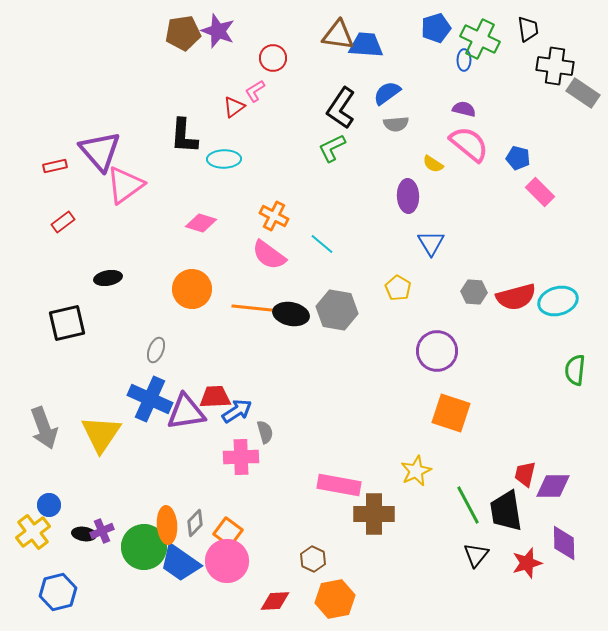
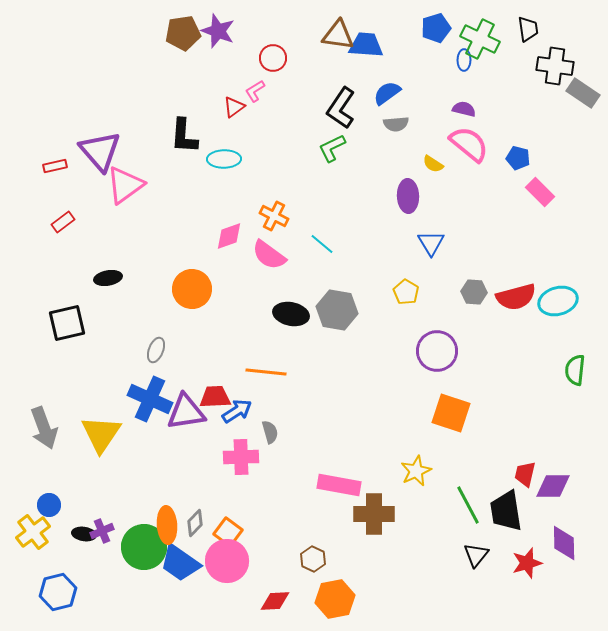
pink diamond at (201, 223): moved 28 px right, 13 px down; rotated 36 degrees counterclockwise
yellow pentagon at (398, 288): moved 8 px right, 4 px down
orange line at (252, 308): moved 14 px right, 64 px down
gray semicircle at (265, 432): moved 5 px right
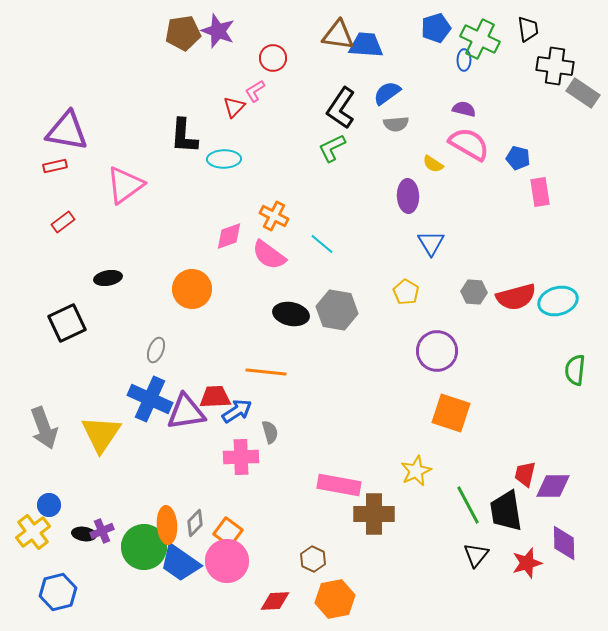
red triangle at (234, 107): rotated 10 degrees counterclockwise
pink semicircle at (469, 144): rotated 9 degrees counterclockwise
purple triangle at (100, 151): moved 33 px left, 20 px up; rotated 39 degrees counterclockwise
pink rectangle at (540, 192): rotated 36 degrees clockwise
black square at (67, 323): rotated 12 degrees counterclockwise
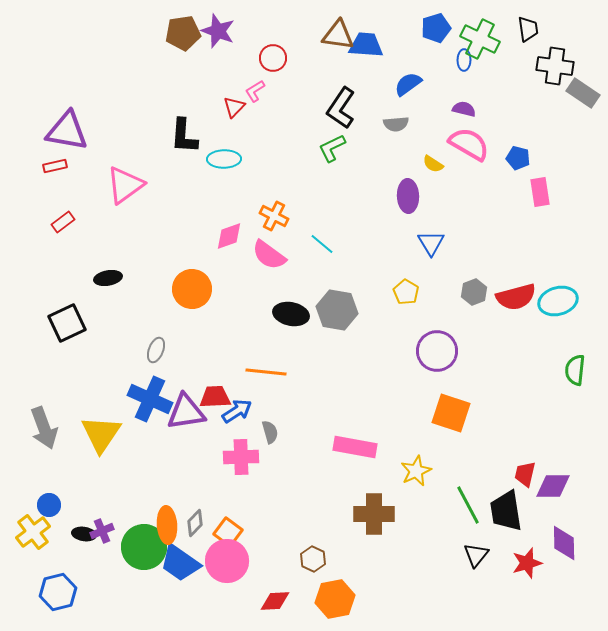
blue semicircle at (387, 93): moved 21 px right, 9 px up
gray hexagon at (474, 292): rotated 25 degrees counterclockwise
pink rectangle at (339, 485): moved 16 px right, 38 px up
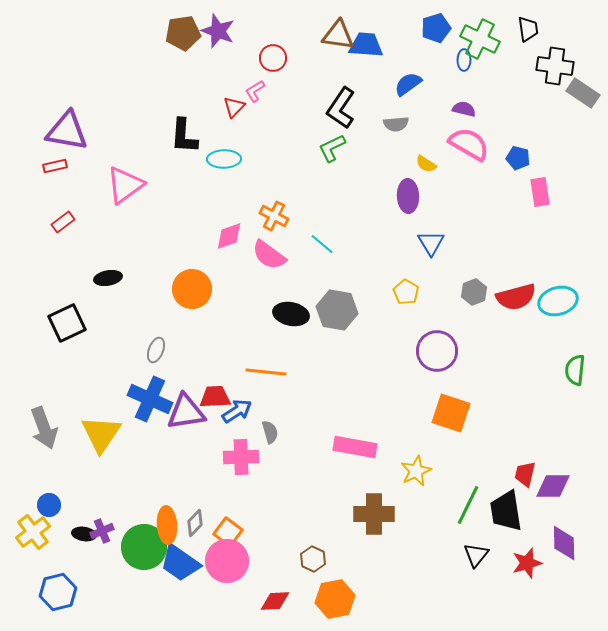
yellow semicircle at (433, 164): moved 7 px left
green line at (468, 505): rotated 54 degrees clockwise
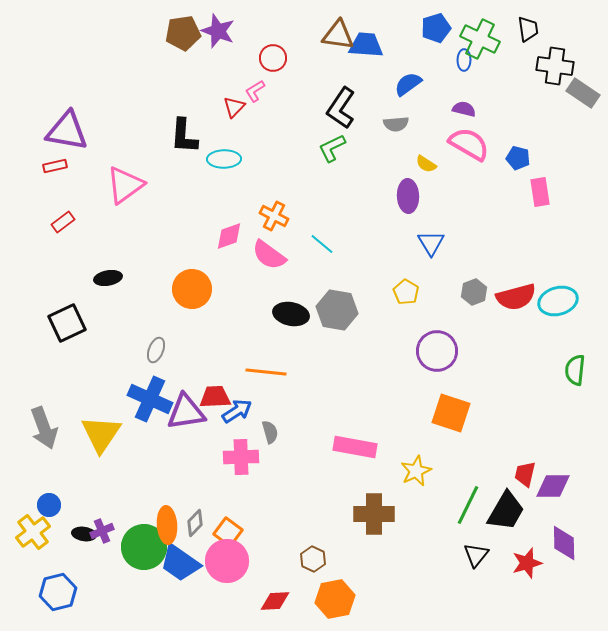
black trapezoid at (506, 511): rotated 141 degrees counterclockwise
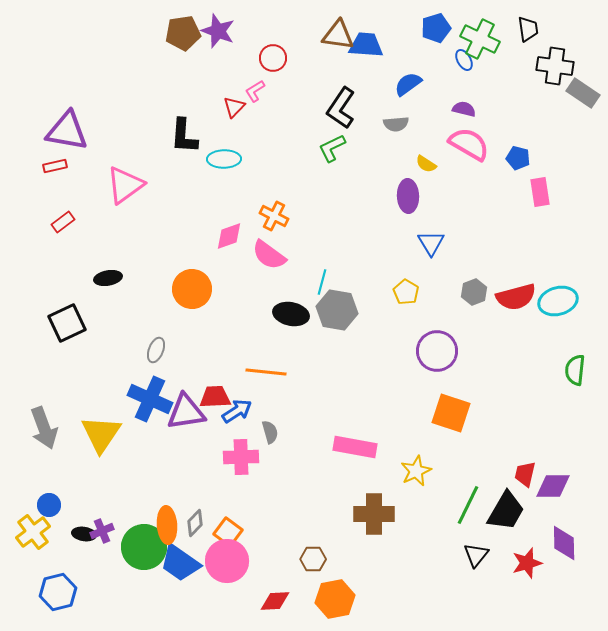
blue ellipse at (464, 60): rotated 30 degrees counterclockwise
cyan line at (322, 244): moved 38 px down; rotated 65 degrees clockwise
brown hexagon at (313, 559): rotated 25 degrees counterclockwise
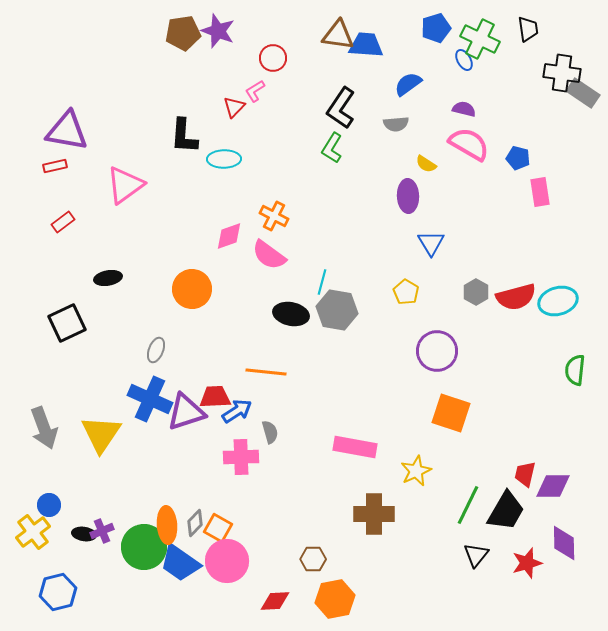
black cross at (555, 66): moved 7 px right, 7 px down
green L-shape at (332, 148): rotated 32 degrees counterclockwise
gray hexagon at (474, 292): moved 2 px right; rotated 10 degrees counterclockwise
purple triangle at (186, 412): rotated 9 degrees counterclockwise
orange square at (228, 532): moved 10 px left, 4 px up; rotated 8 degrees counterclockwise
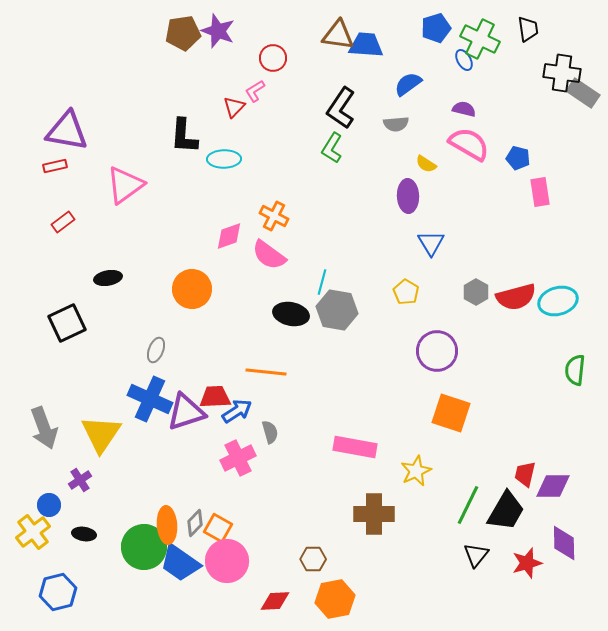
pink cross at (241, 457): moved 3 px left, 1 px down; rotated 24 degrees counterclockwise
purple cross at (102, 531): moved 22 px left, 51 px up; rotated 10 degrees counterclockwise
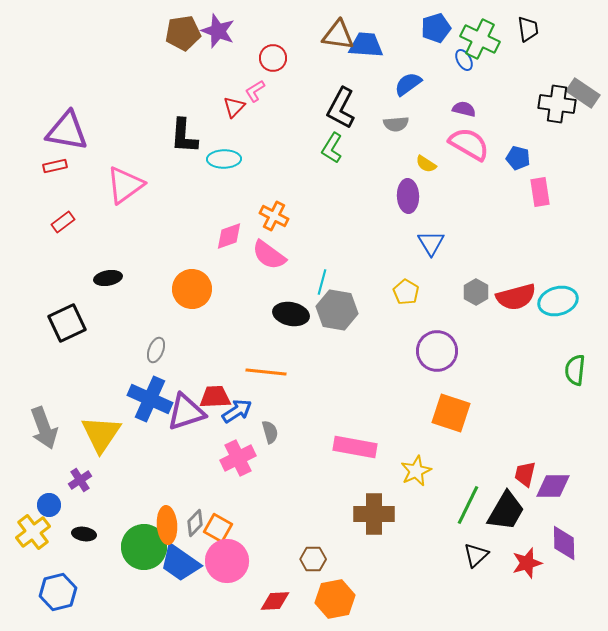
black cross at (562, 73): moved 5 px left, 31 px down
black L-shape at (341, 108): rotated 6 degrees counterclockwise
black triangle at (476, 555): rotated 8 degrees clockwise
